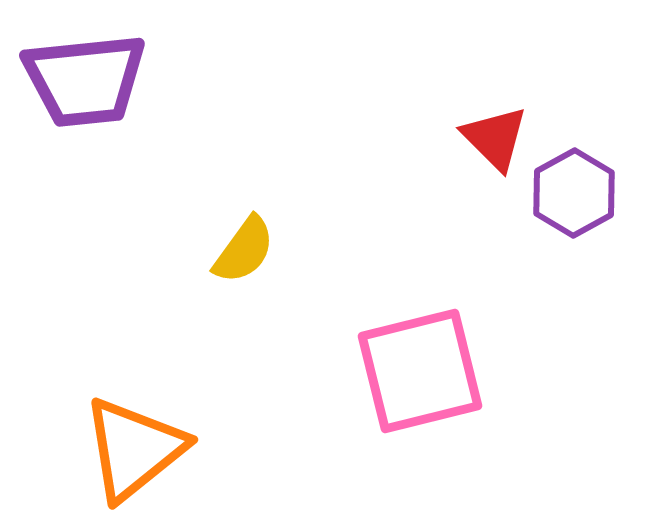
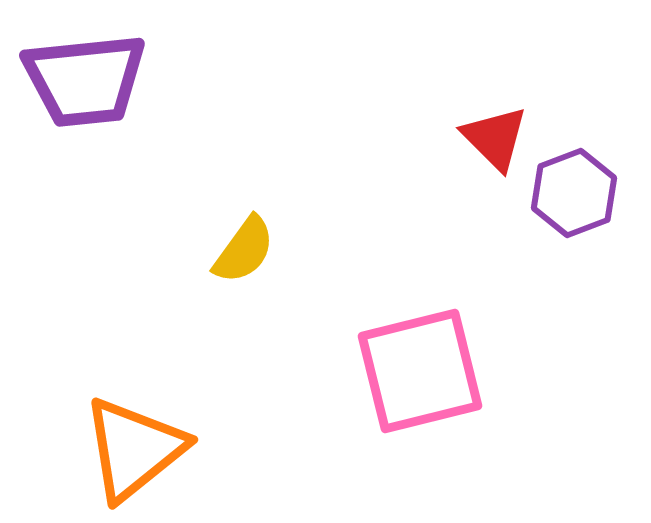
purple hexagon: rotated 8 degrees clockwise
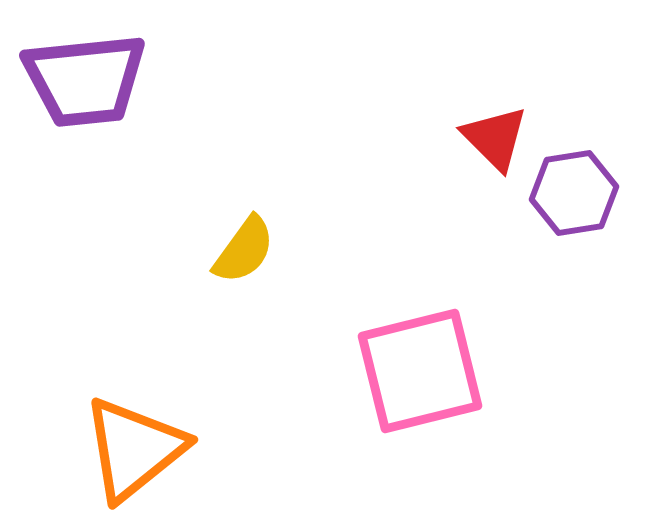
purple hexagon: rotated 12 degrees clockwise
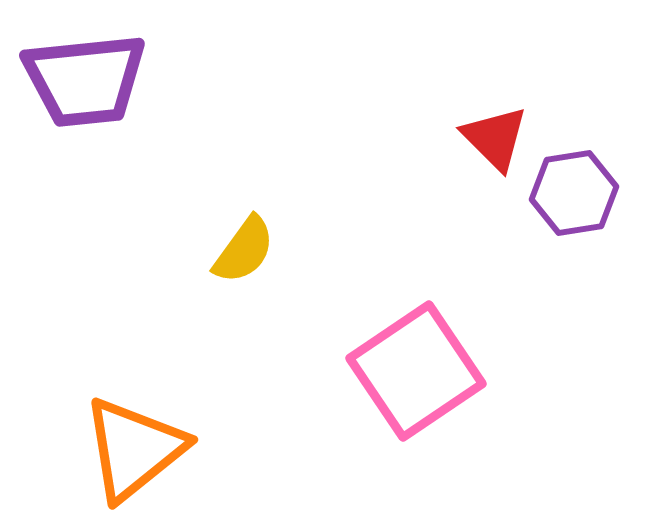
pink square: moved 4 px left; rotated 20 degrees counterclockwise
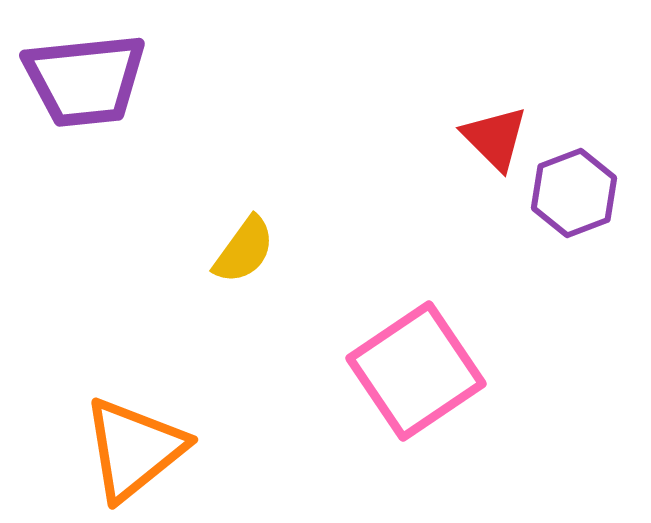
purple hexagon: rotated 12 degrees counterclockwise
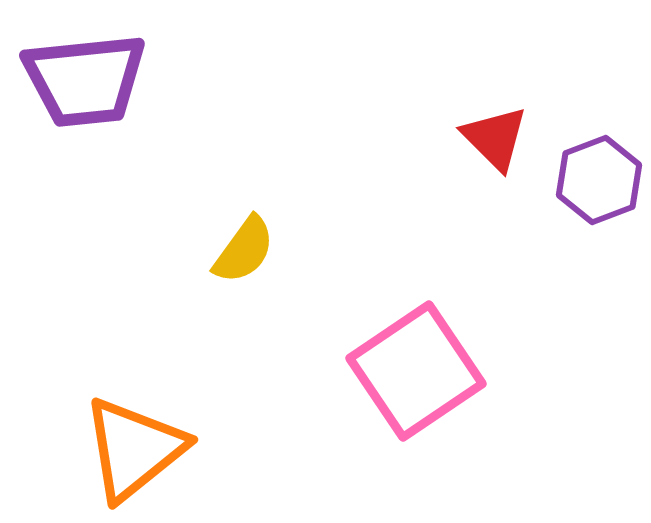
purple hexagon: moved 25 px right, 13 px up
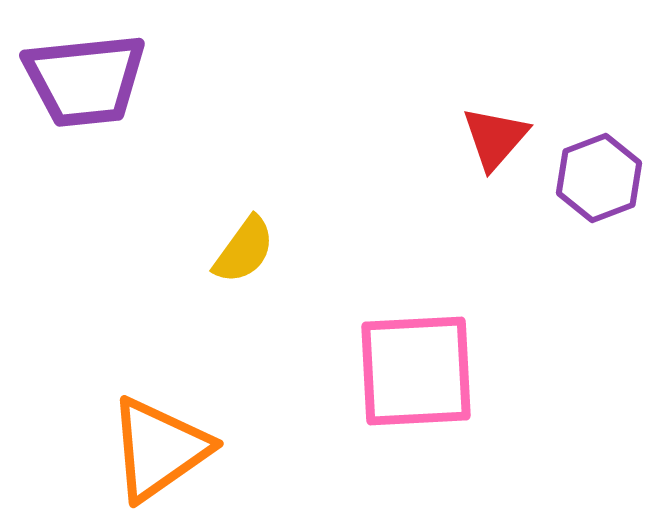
red triangle: rotated 26 degrees clockwise
purple hexagon: moved 2 px up
pink square: rotated 31 degrees clockwise
orange triangle: moved 25 px right; rotated 4 degrees clockwise
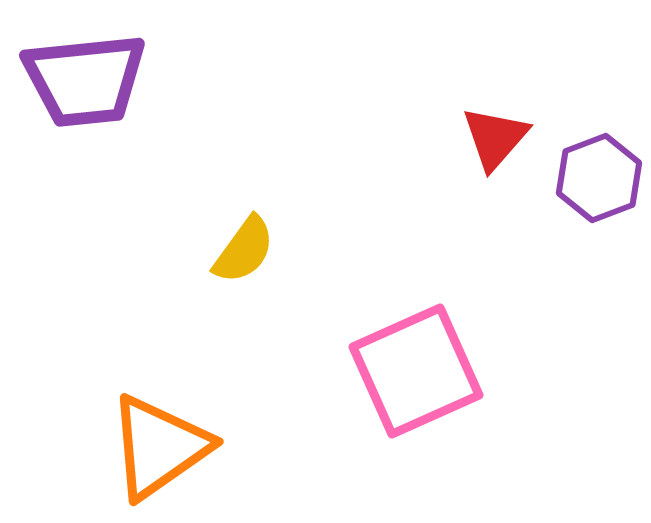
pink square: rotated 21 degrees counterclockwise
orange triangle: moved 2 px up
